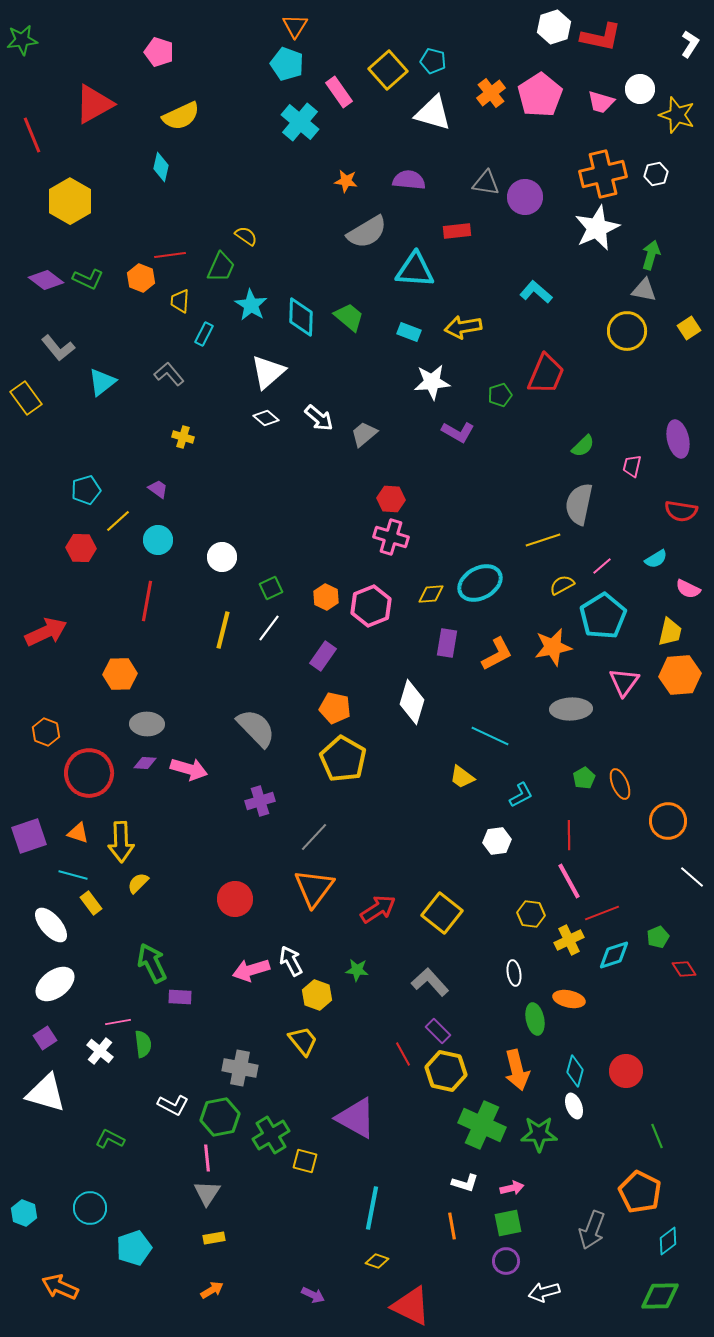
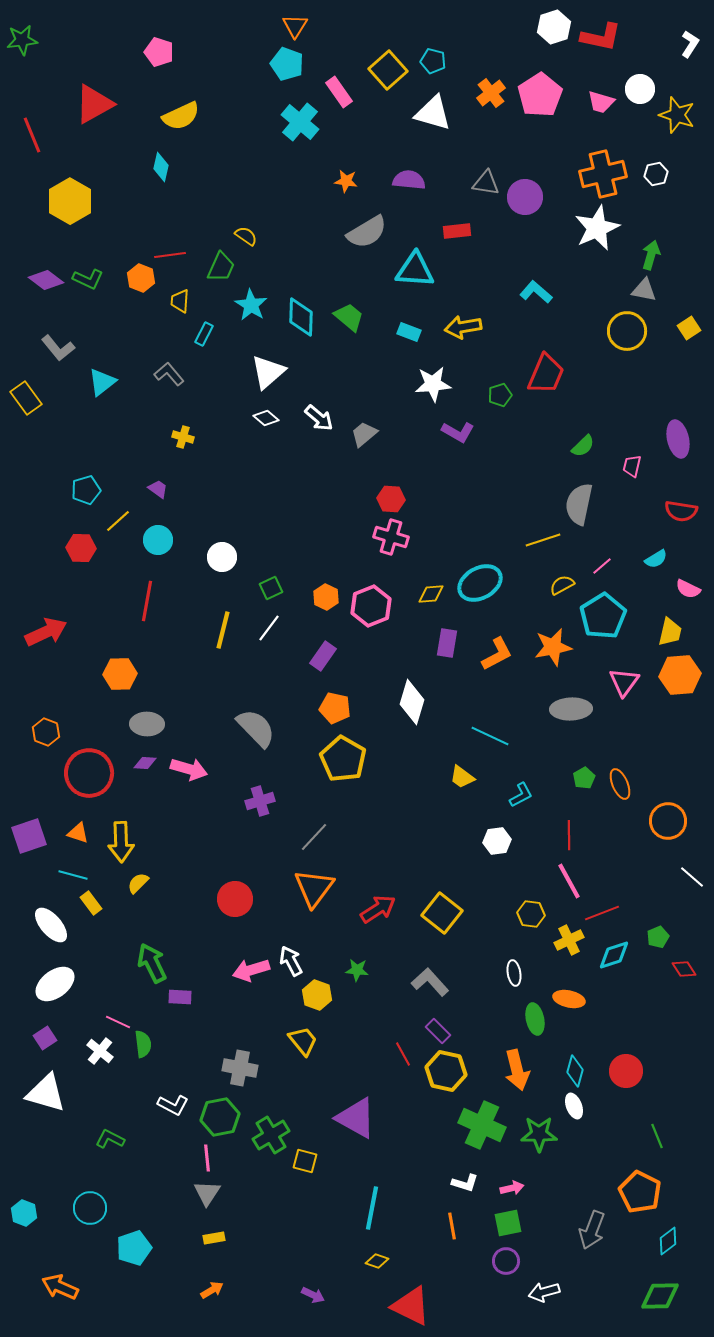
white star at (432, 382): moved 1 px right, 2 px down
pink line at (118, 1022): rotated 35 degrees clockwise
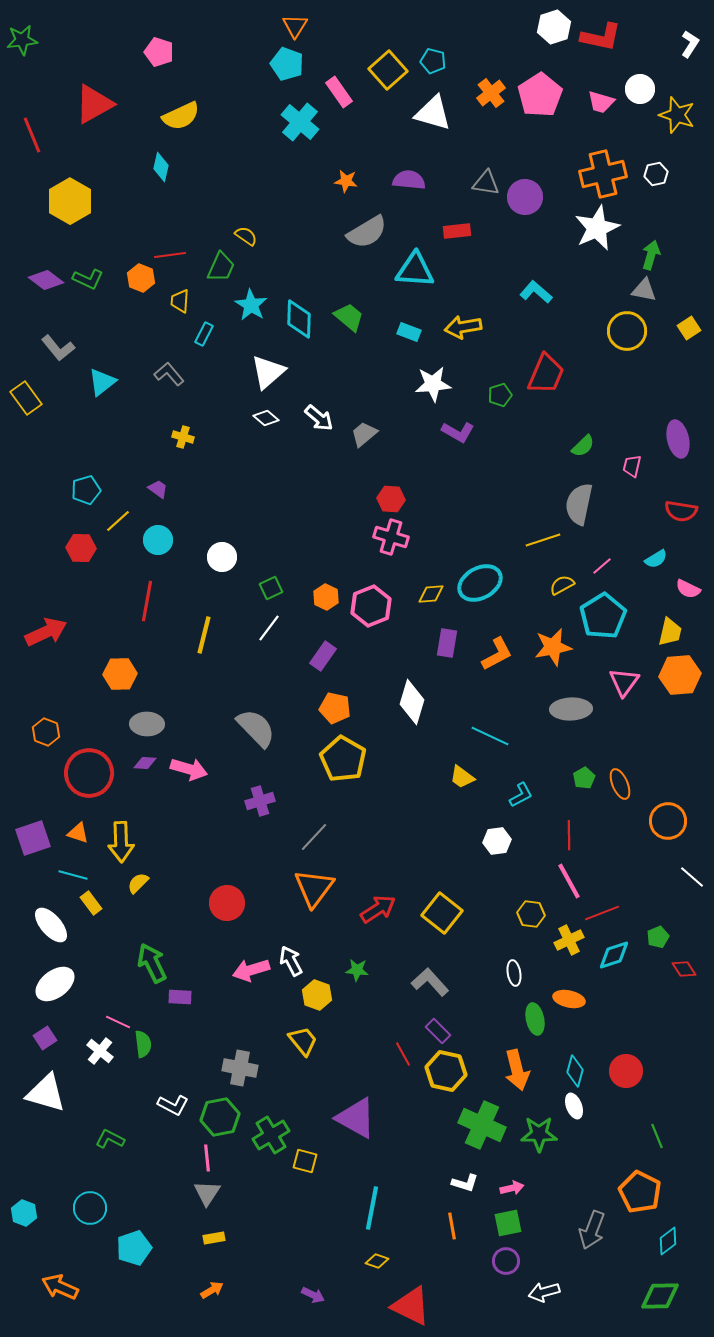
cyan diamond at (301, 317): moved 2 px left, 2 px down
yellow line at (223, 630): moved 19 px left, 5 px down
purple square at (29, 836): moved 4 px right, 2 px down
red circle at (235, 899): moved 8 px left, 4 px down
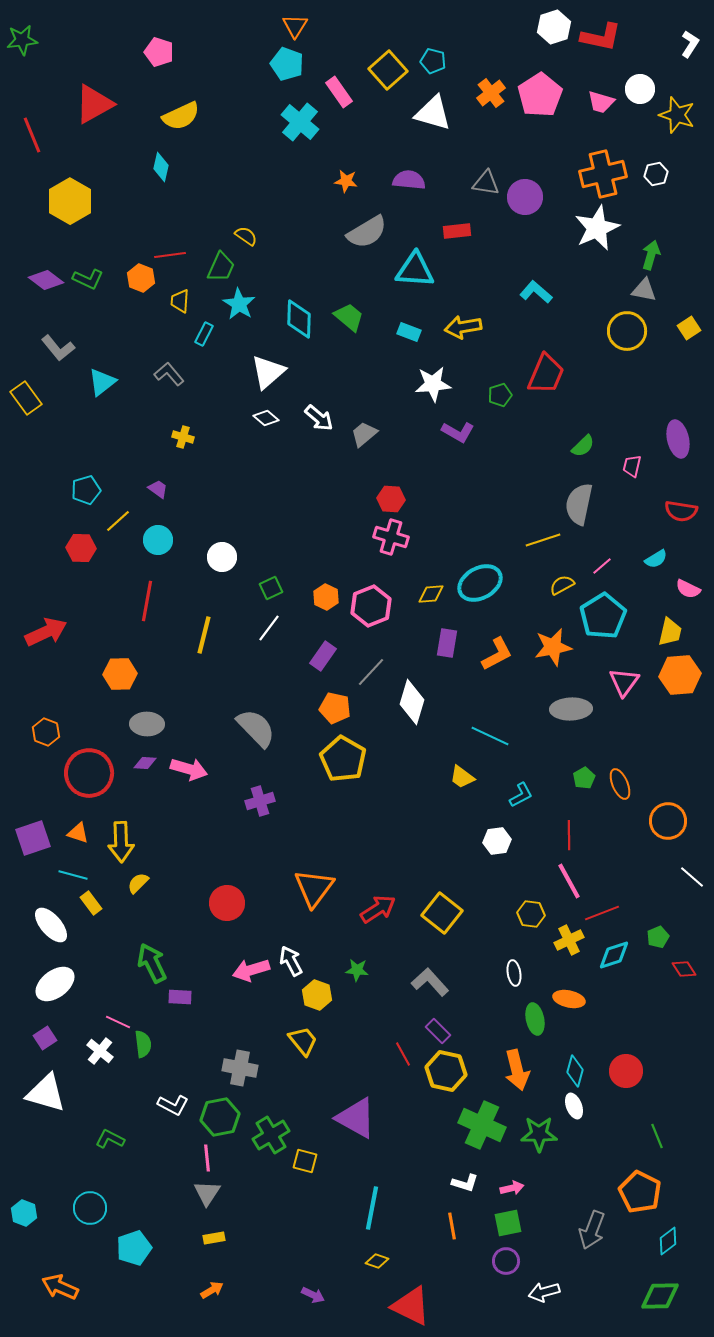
cyan star at (251, 305): moved 12 px left, 1 px up
gray line at (314, 837): moved 57 px right, 165 px up
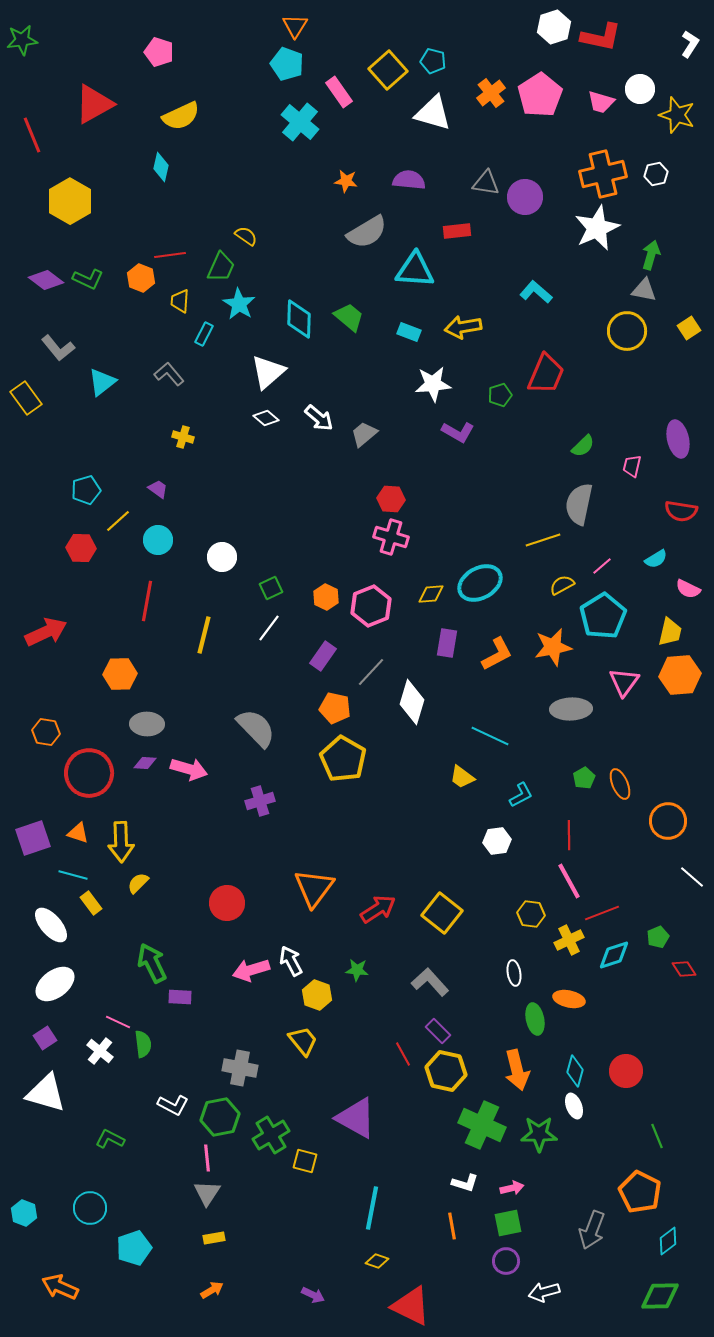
orange hexagon at (46, 732): rotated 12 degrees counterclockwise
